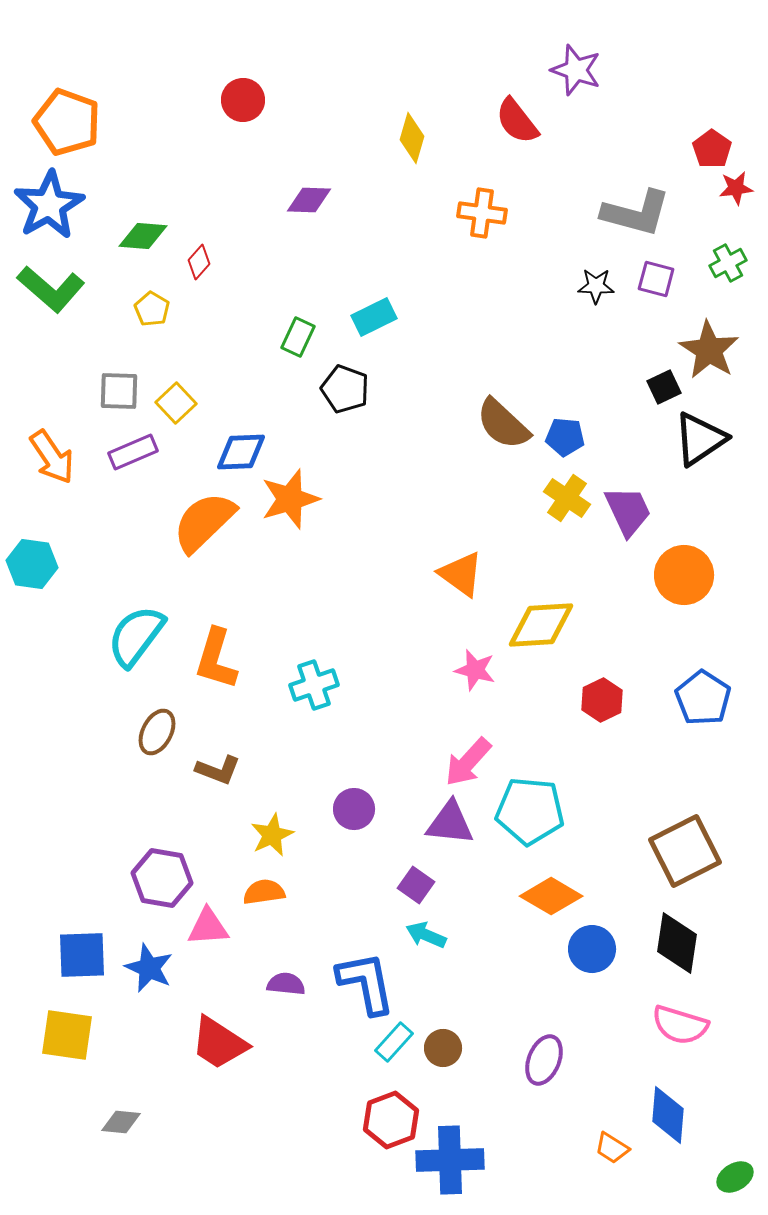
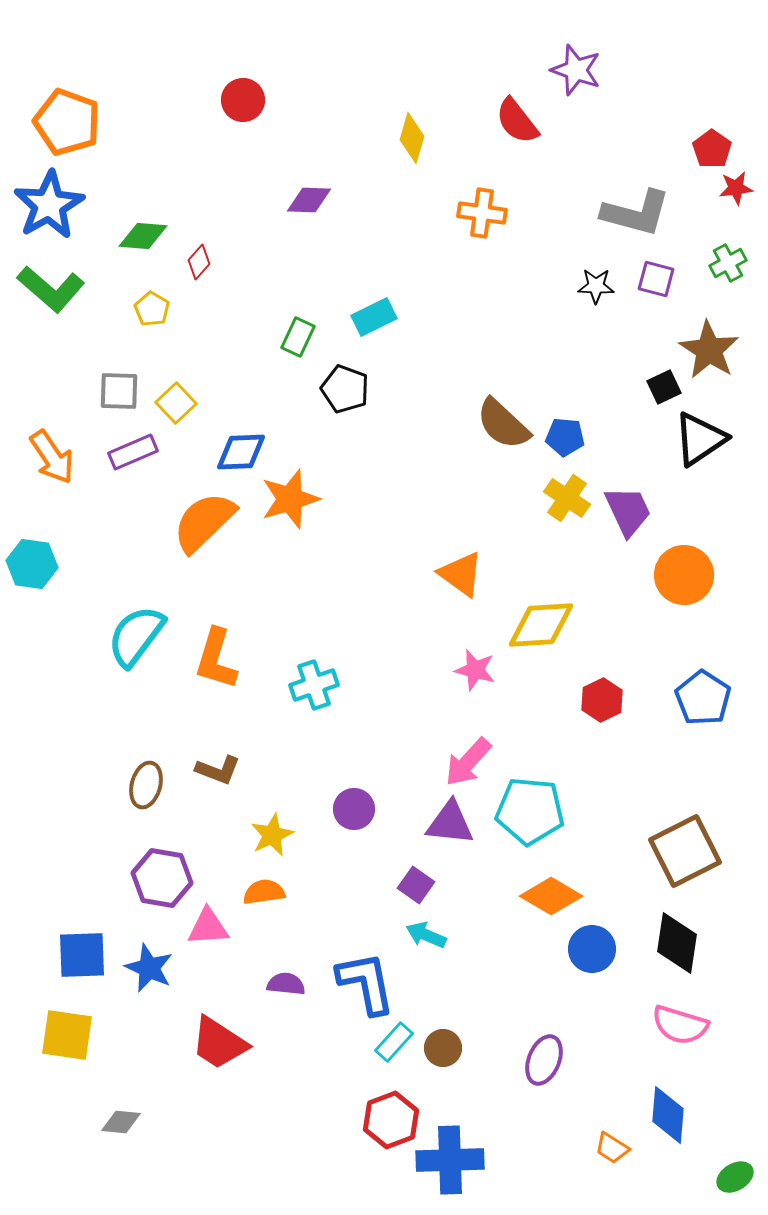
brown ellipse at (157, 732): moved 11 px left, 53 px down; rotated 12 degrees counterclockwise
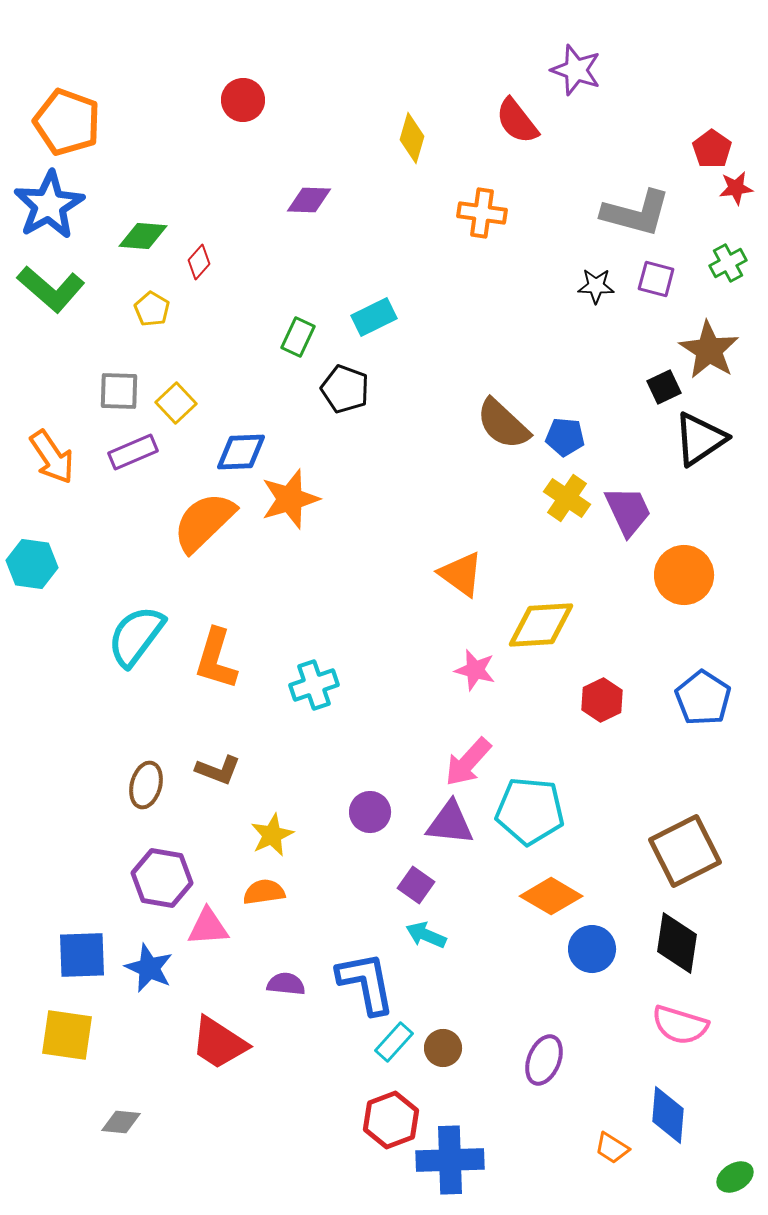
purple circle at (354, 809): moved 16 px right, 3 px down
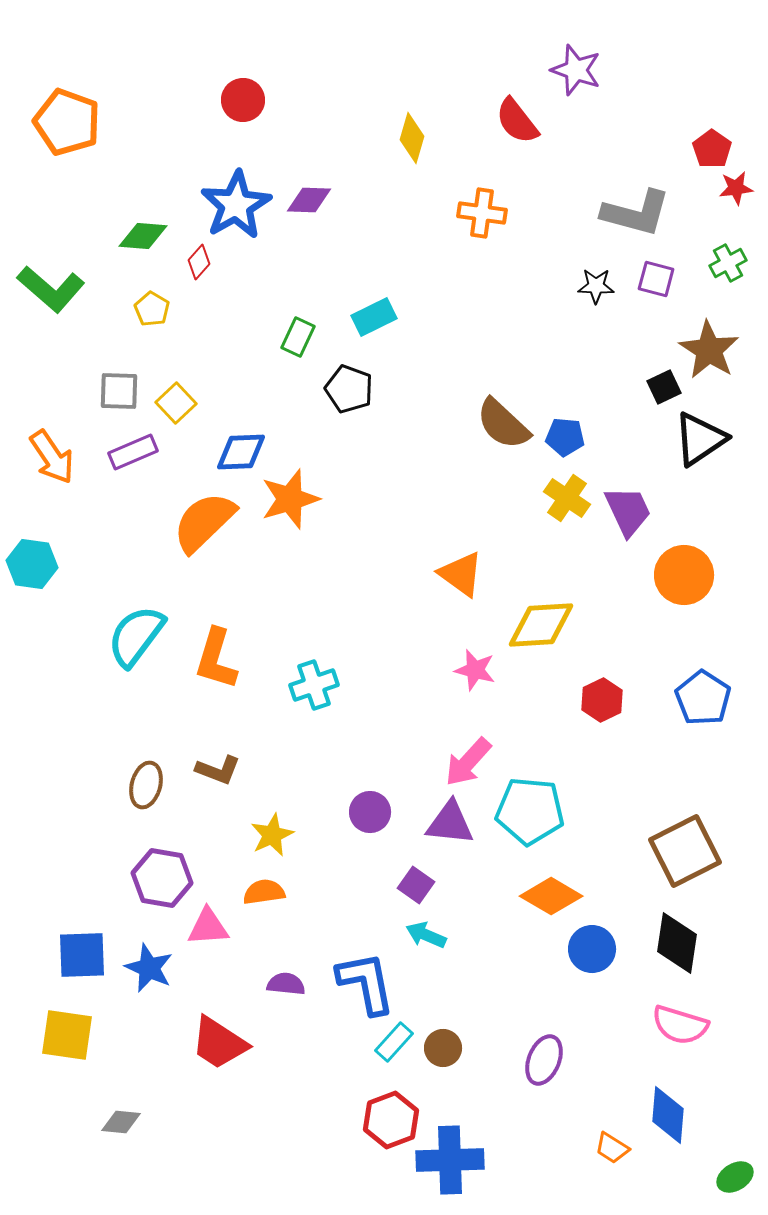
blue star at (49, 205): moved 187 px right
black pentagon at (345, 389): moved 4 px right
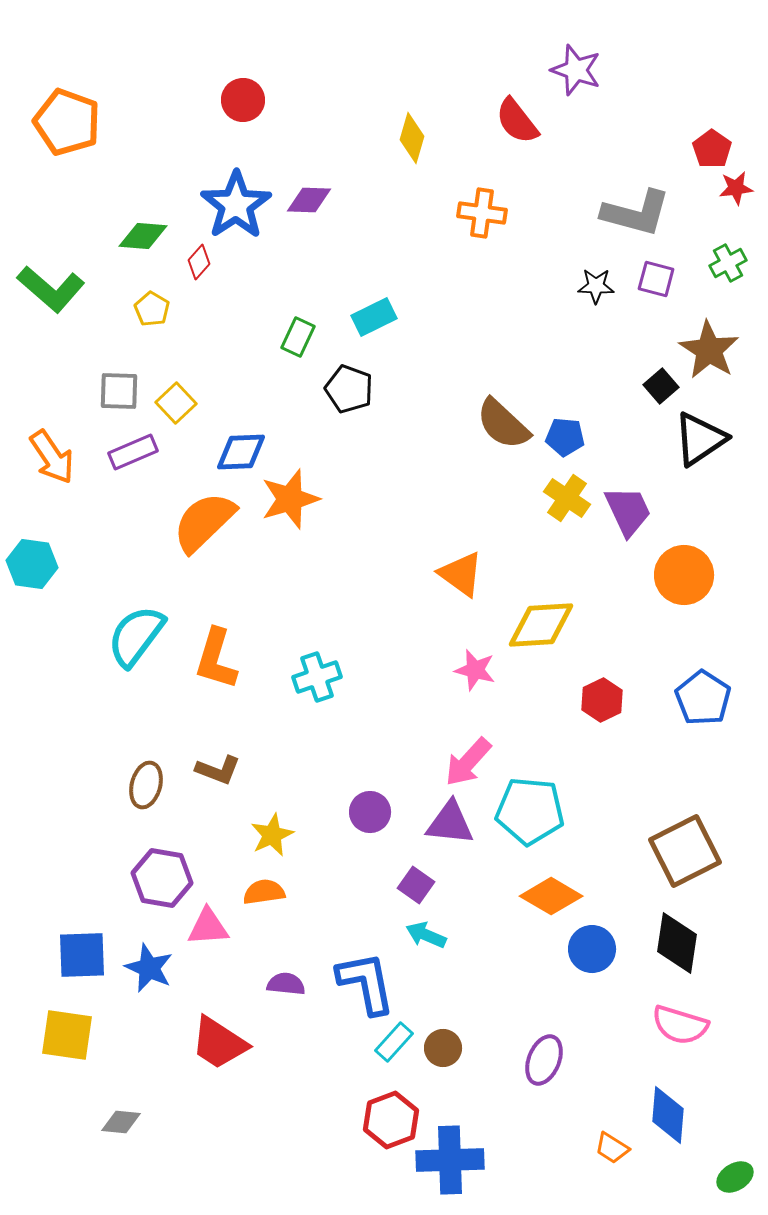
blue star at (236, 205): rotated 4 degrees counterclockwise
black square at (664, 387): moved 3 px left, 1 px up; rotated 16 degrees counterclockwise
cyan cross at (314, 685): moved 3 px right, 8 px up
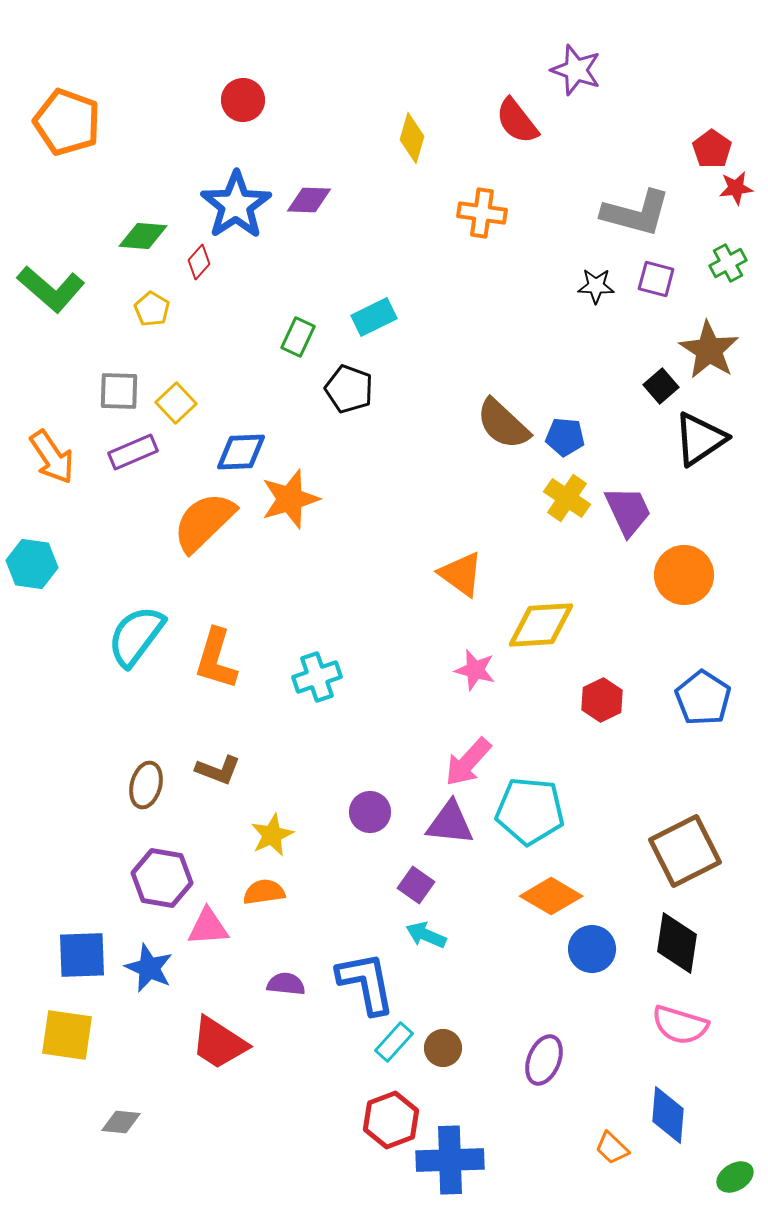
orange trapezoid at (612, 1148): rotated 12 degrees clockwise
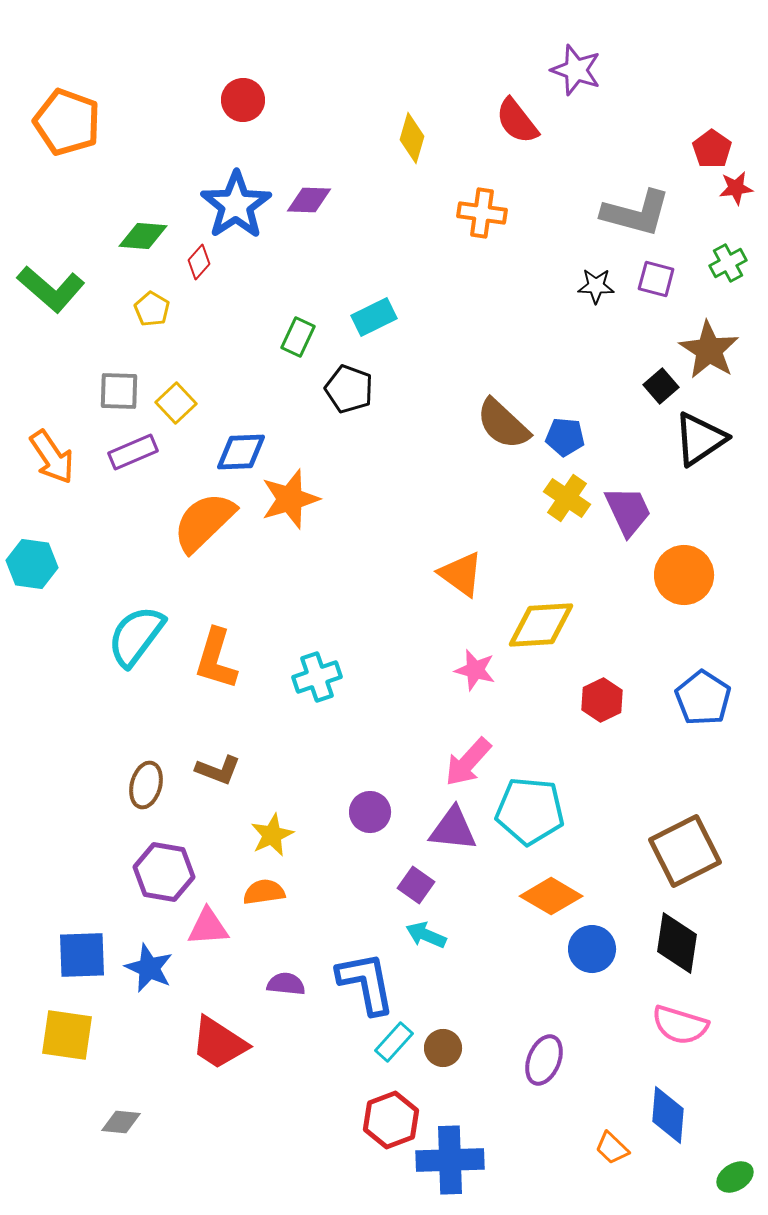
purple triangle at (450, 823): moved 3 px right, 6 px down
purple hexagon at (162, 878): moved 2 px right, 6 px up
